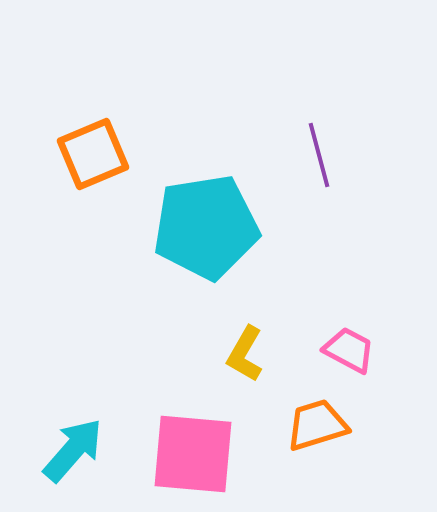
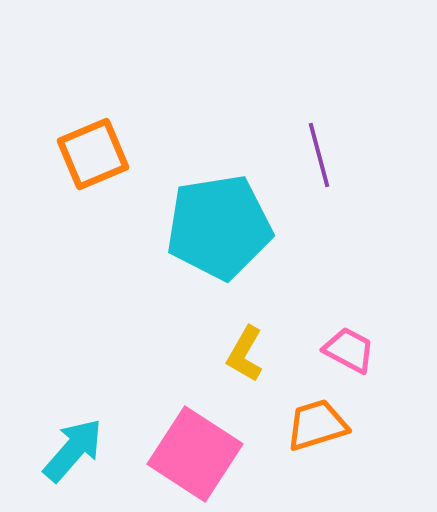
cyan pentagon: moved 13 px right
pink square: moved 2 px right; rotated 28 degrees clockwise
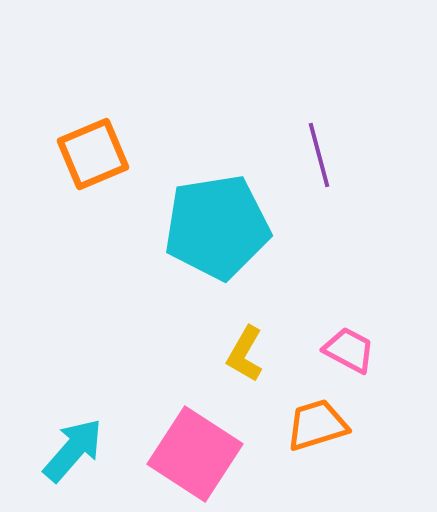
cyan pentagon: moved 2 px left
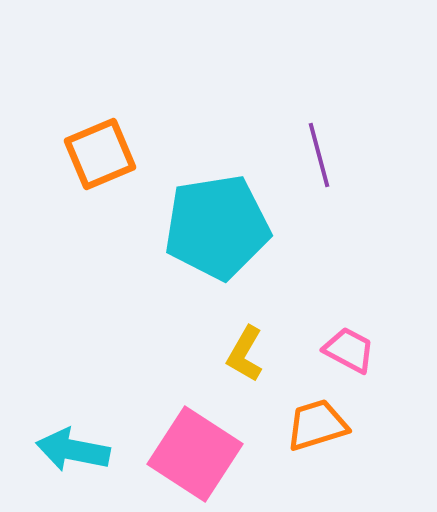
orange square: moved 7 px right
cyan arrow: rotated 120 degrees counterclockwise
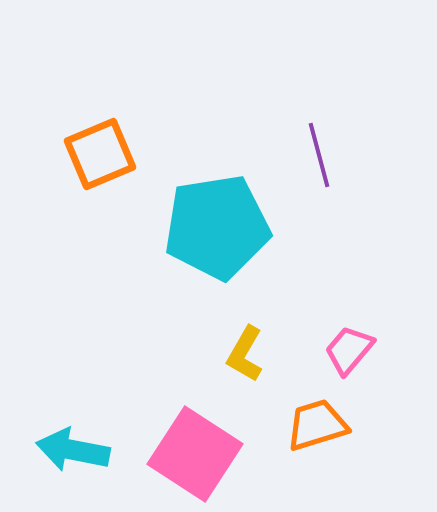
pink trapezoid: rotated 78 degrees counterclockwise
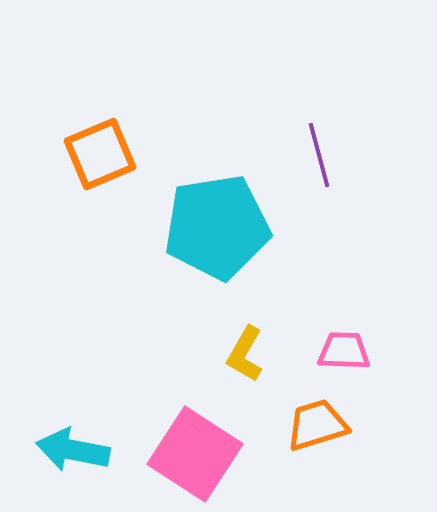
pink trapezoid: moved 5 px left, 1 px down; rotated 52 degrees clockwise
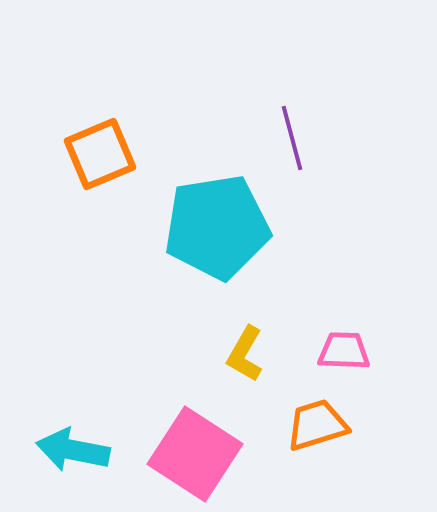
purple line: moved 27 px left, 17 px up
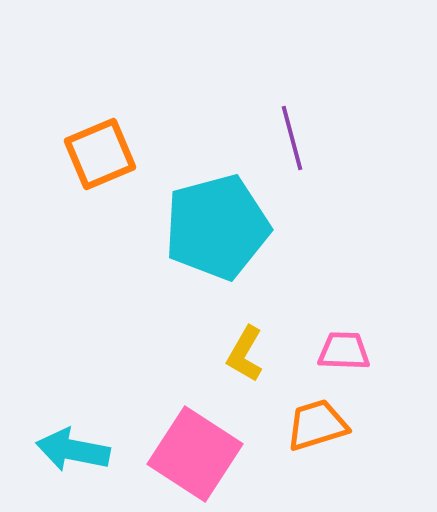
cyan pentagon: rotated 6 degrees counterclockwise
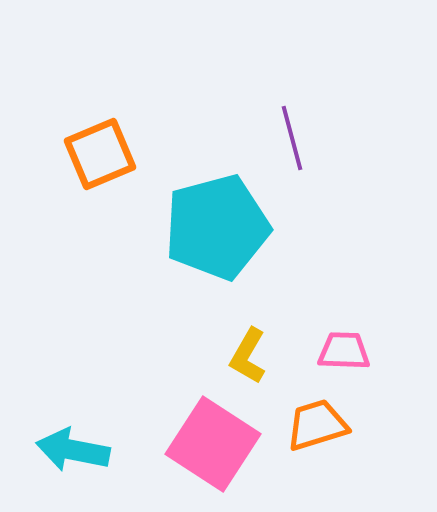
yellow L-shape: moved 3 px right, 2 px down
pink square: moved 18 px right, 10 px up
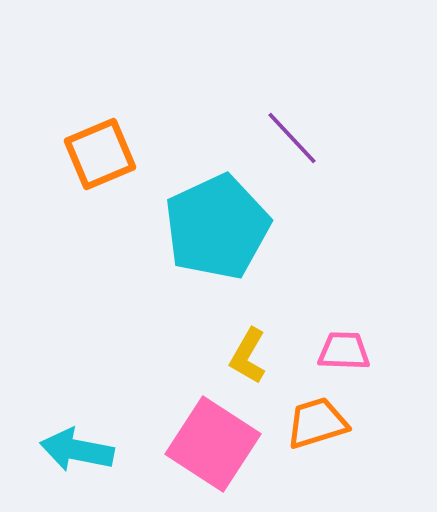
purple line: rotated 28 degrees counterclockwise
cyan pentagon: rotated 10 degrees counterclockwise
orange trapezoid: moved 2 px up
cyan arrow: moved 4 px right
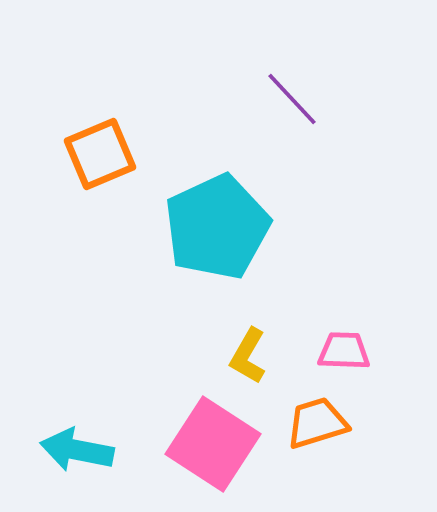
purple line: moved 39 px up
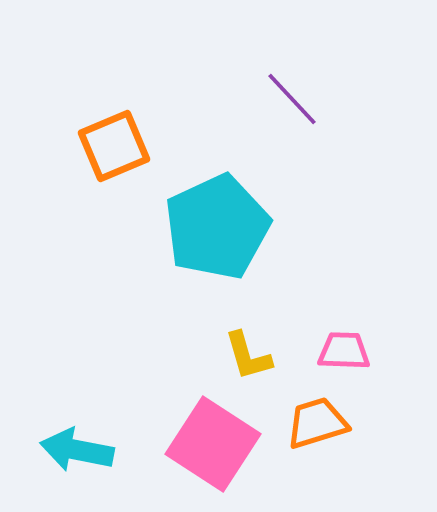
orange square: moved 14 px right, 8 px up
yellow L-shape: rotated 46 degrees counterclockwise
